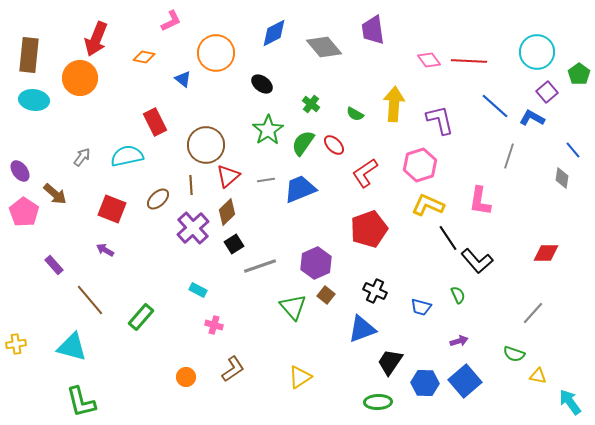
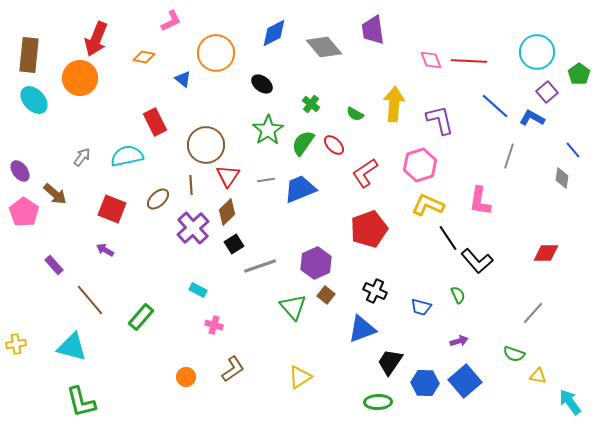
pink diamond at (429, 60): moved 2 px right; rotated 15 degrees clockwise
cyan ellipse at (34, 100): rotated 40 degrees clockwise
red triangle at (228, 176): rotated 15 degrees counterclockwise
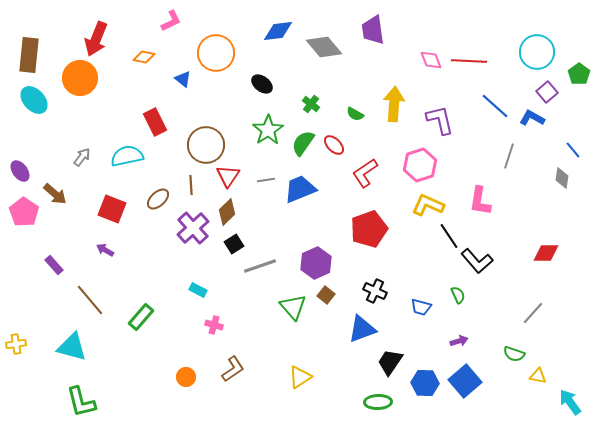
blue diamond at (274, 33): moved 4 px right, 2 px up; rotated 20 degrees clockwise
black line at (448, 238): moved 1 px right, 2 px up
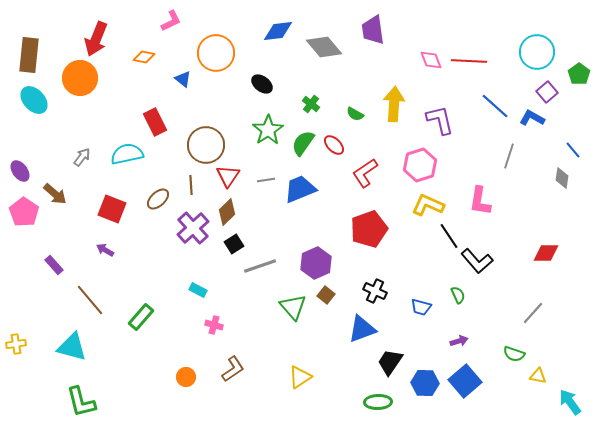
cyan semicircle at (127, 156): moved 2 px up
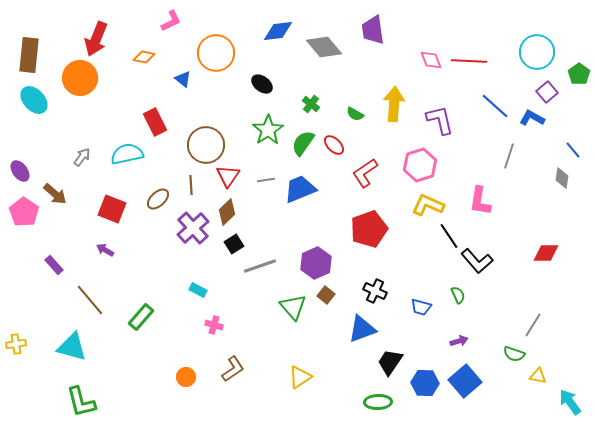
gray line at (533, 313): moved 12 px down; rotated 10 degrees counterclockwise
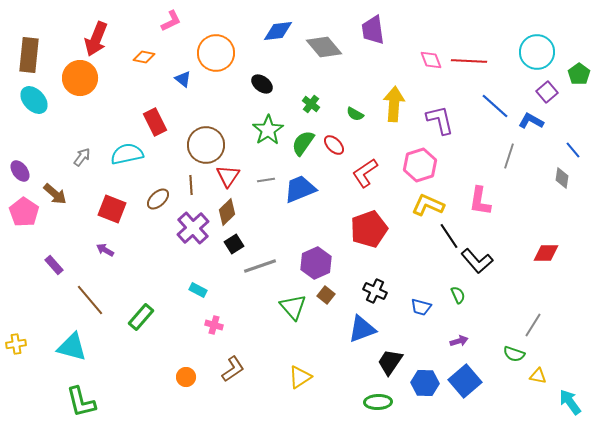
blue L-shape at (532, 118): moved 1 px left, 3 px down
